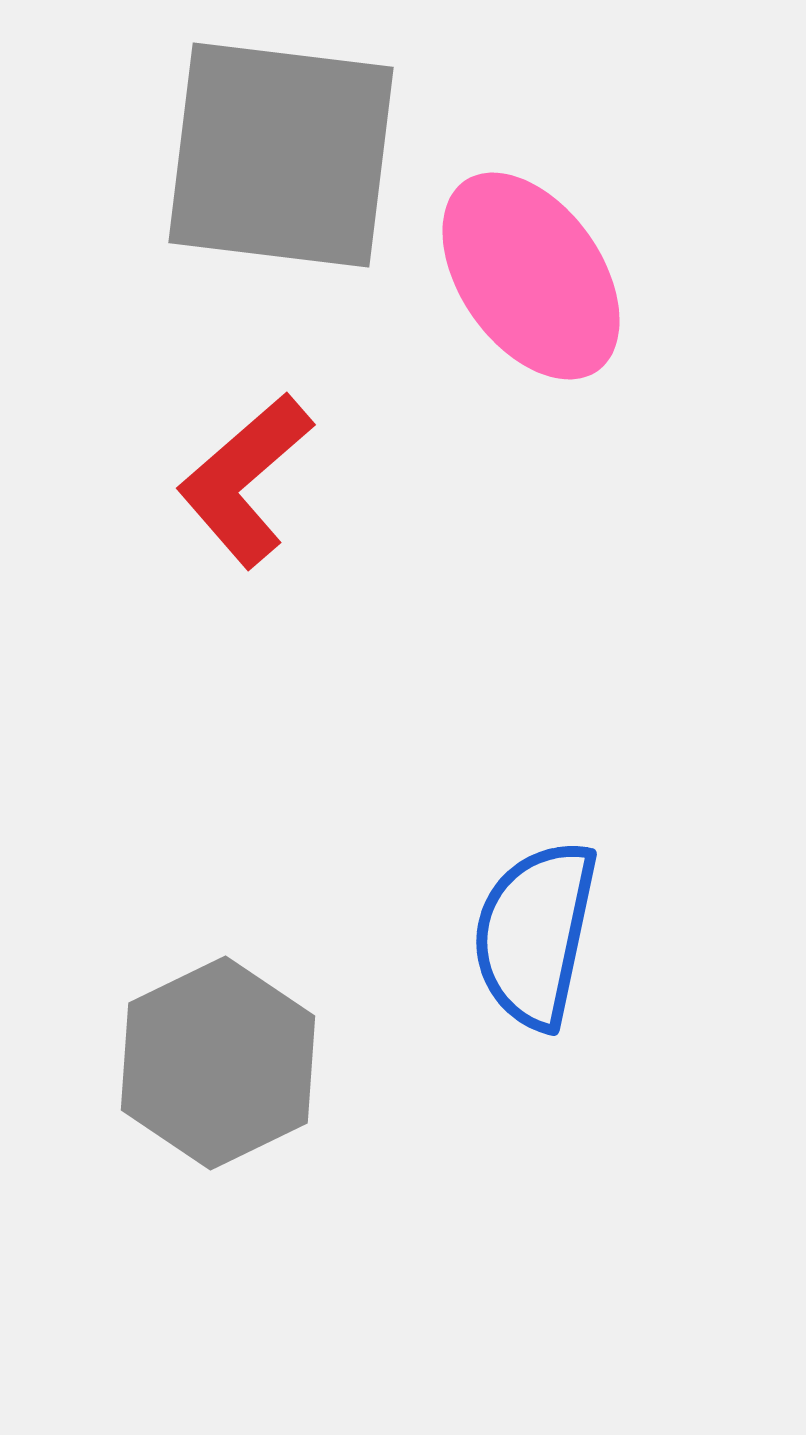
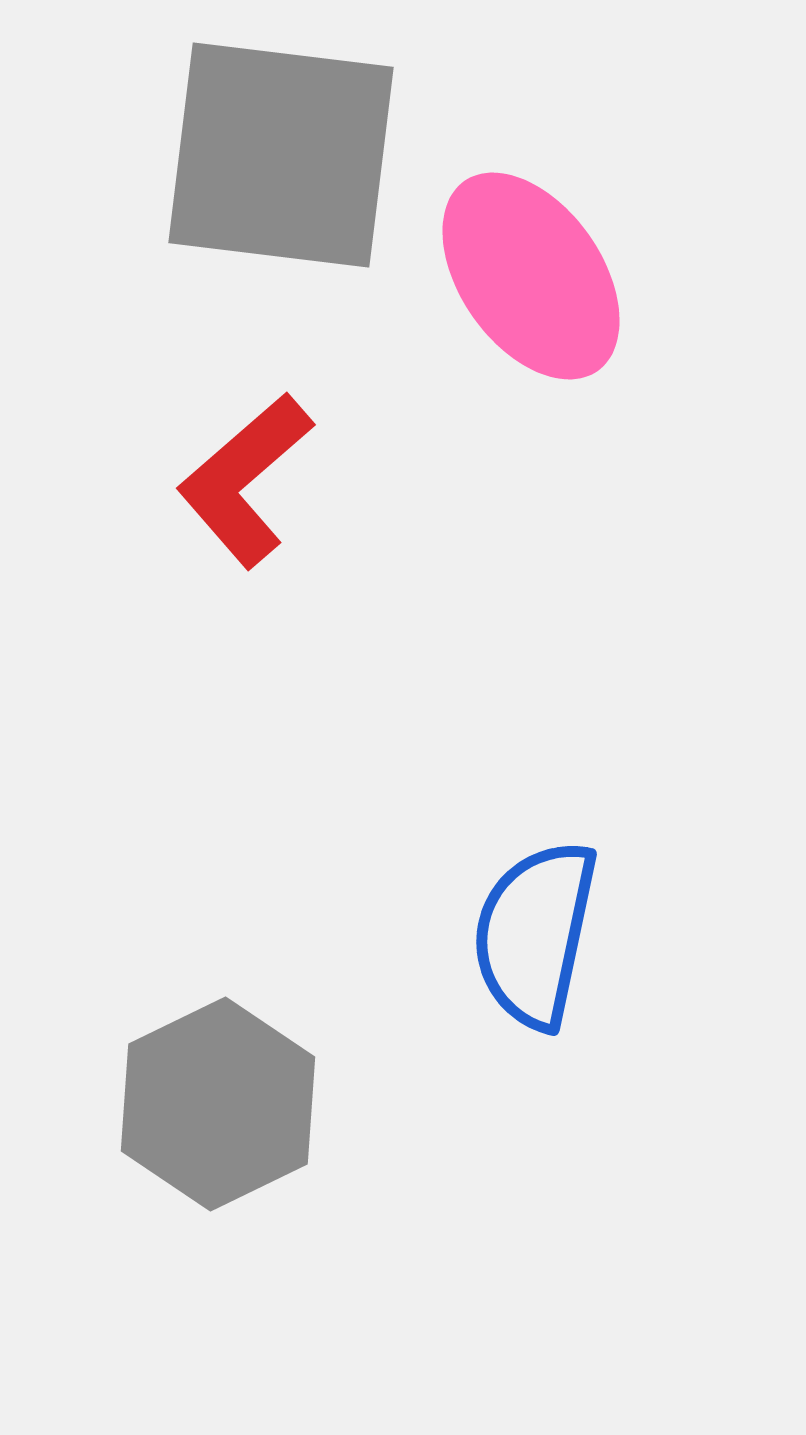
gray hexagon: moved 41 px down
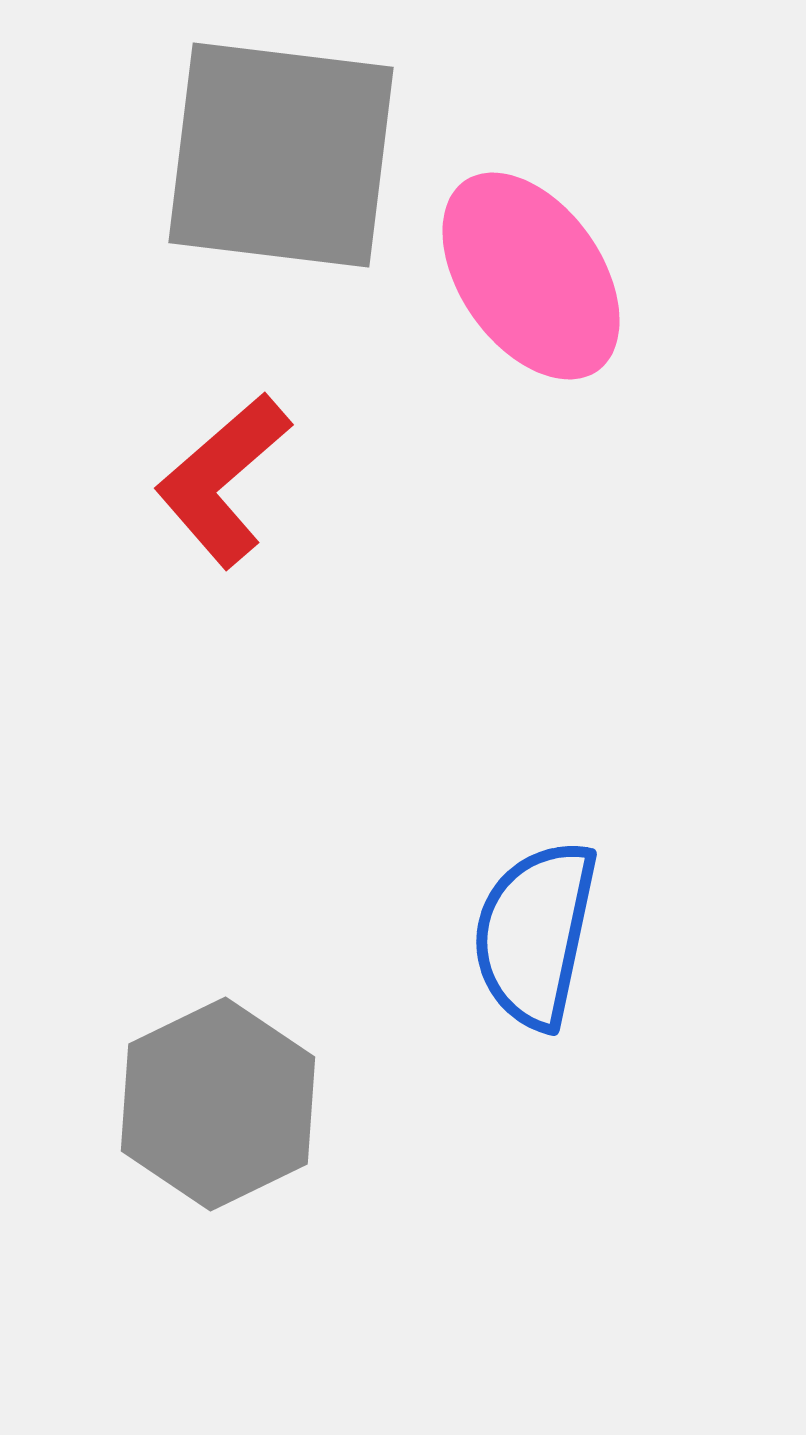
red L-shape: moved 22 px left
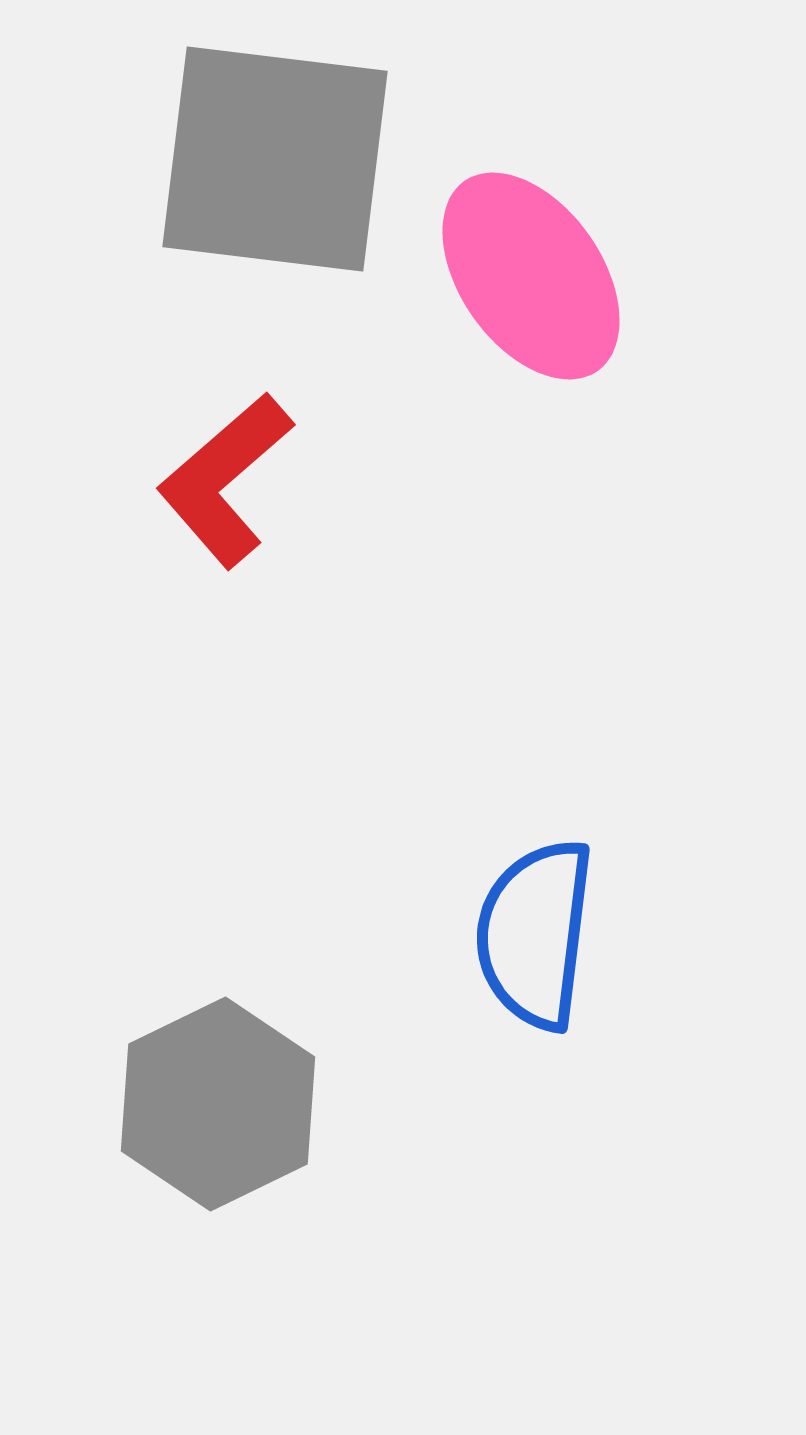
gray square: moved 6 px left, 4 px down
red L-shape: moved 2 px right
blue semicircle: rotated 5 degrees counterclockwise
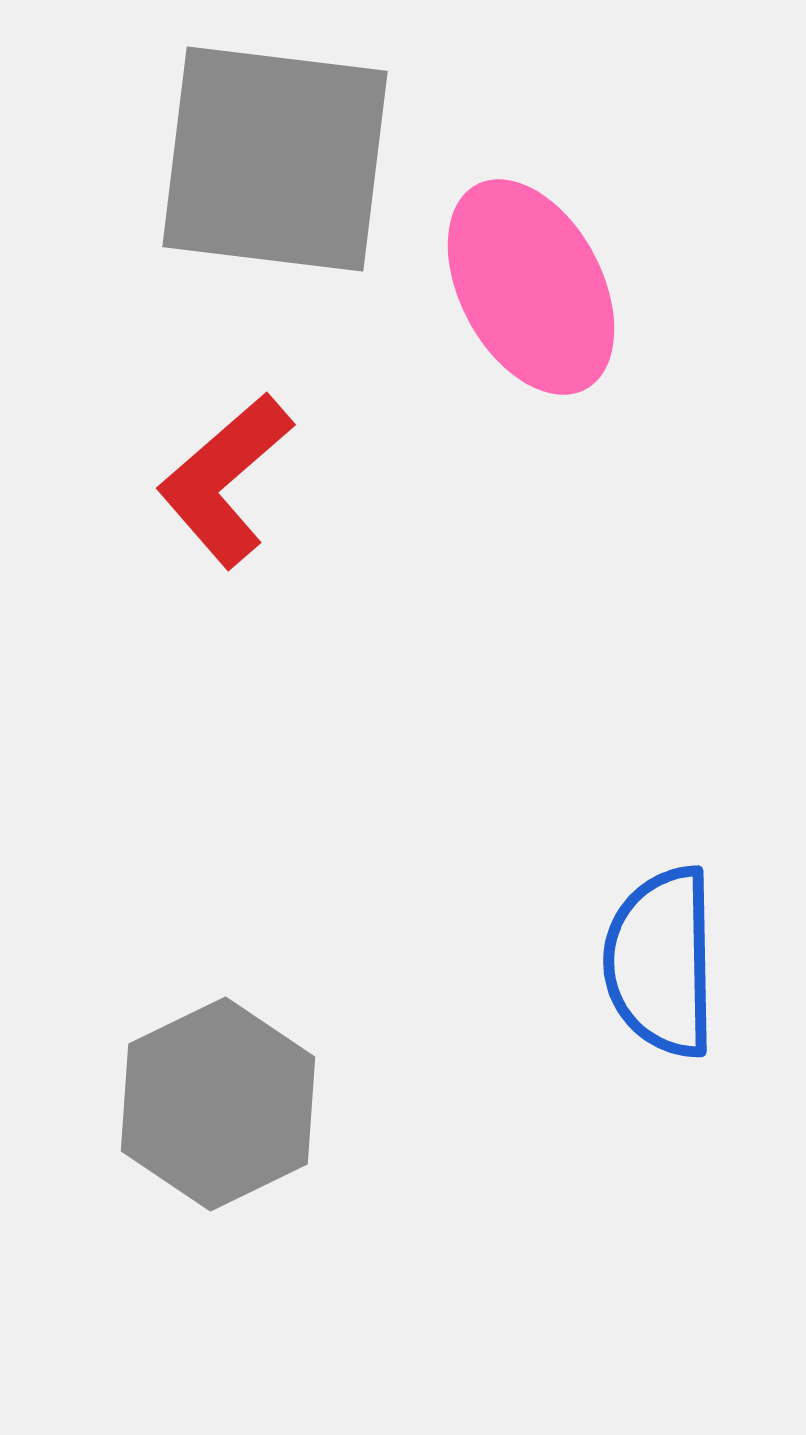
pink ellipse: moved 11 px down; rotated 7 degrees clockwise
blue semicircle: moved 126 px right, 28 px down; rotated 8 degrees counterclockwise
